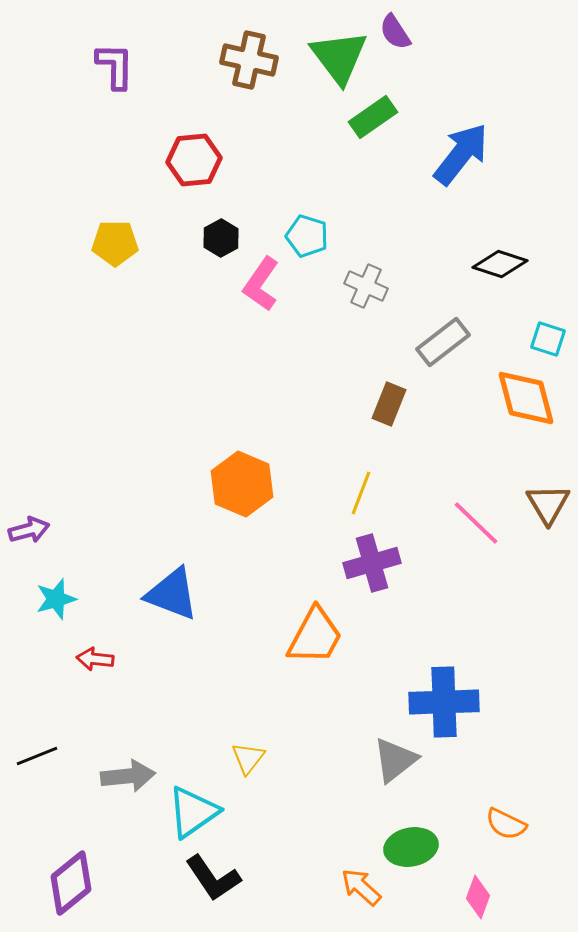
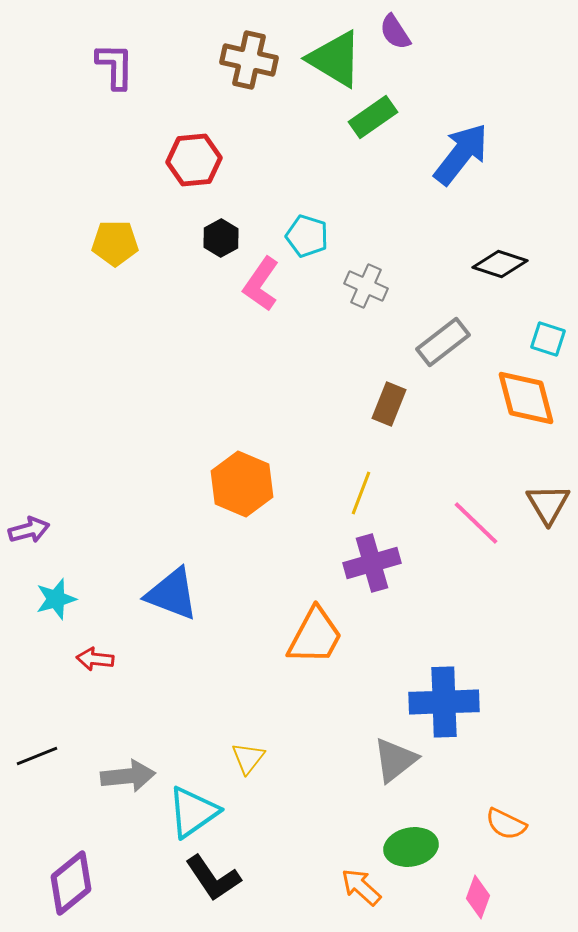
green triangle: moved 4 px left, 2 px down; rotated 22 degrees counterclockwise
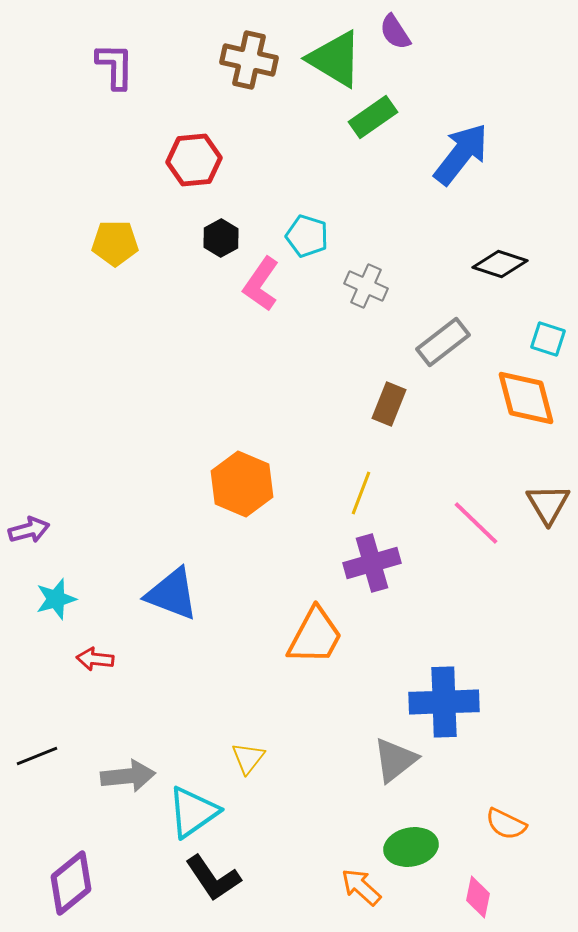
pink diamond: rotated 9 degrees counterclockwise
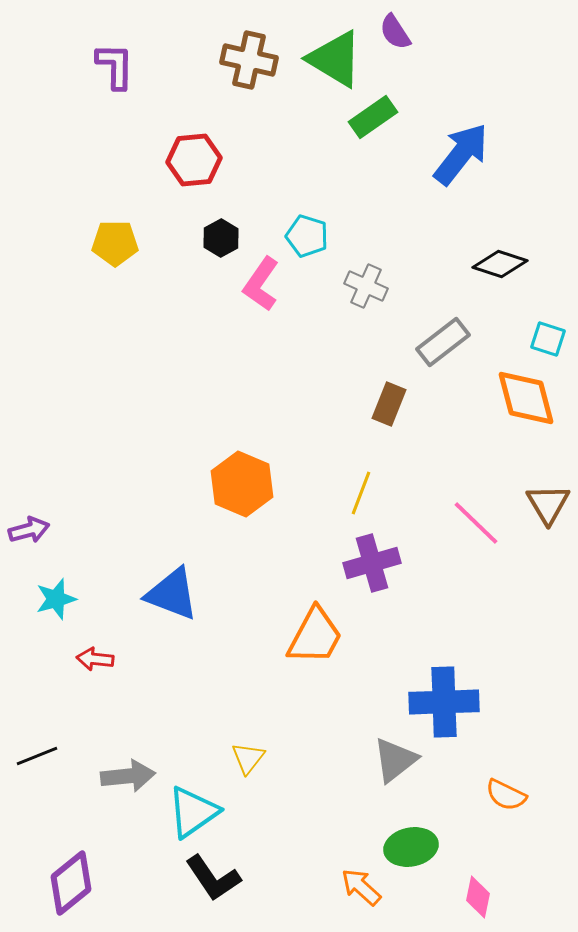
orange semicircle: moved 29 px up
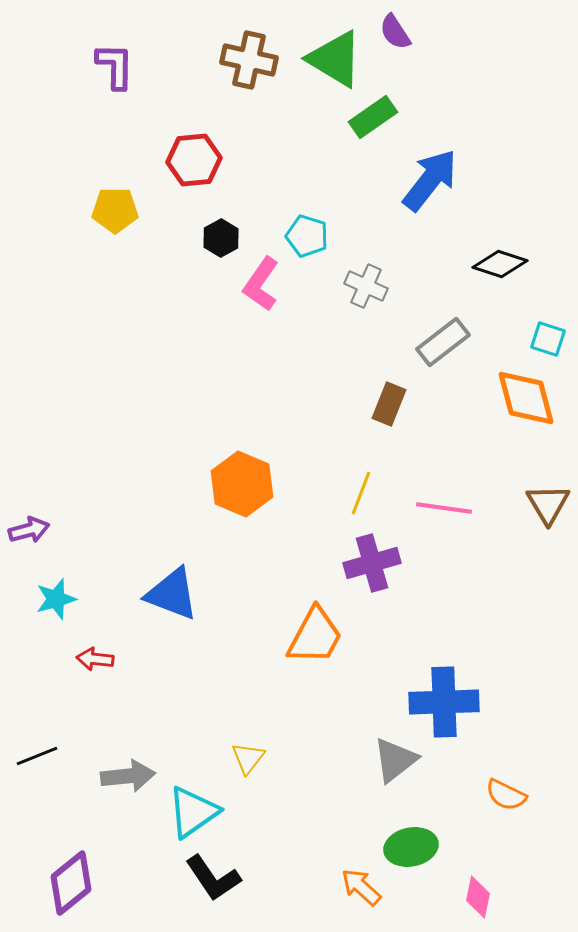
blue arrow: moved 31 px left, 26 px down
yellow pentagon: moved 33 px up
pink line: moved 32 px left, 15 px up; rotated 36 degrees counterclockwise
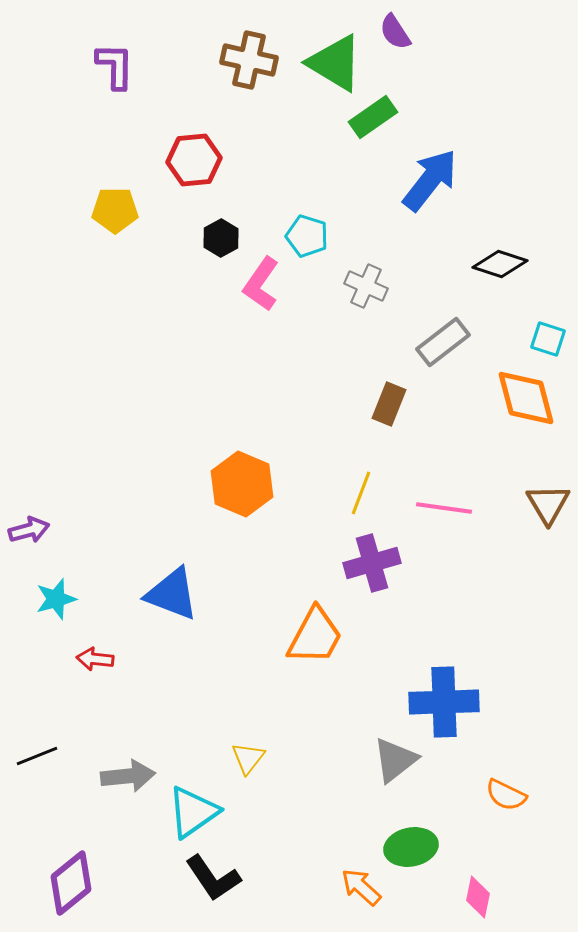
green triangle: moved 4 px down
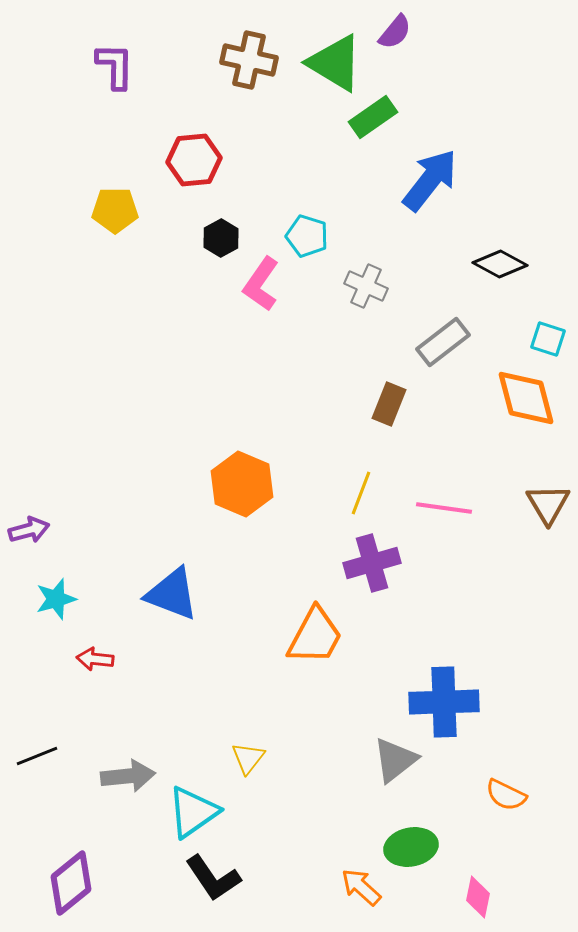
purple semicircle: rotated 108 degrees counterclockwise
black diamond: rotated 10 degrees clockwise
